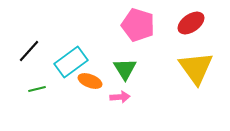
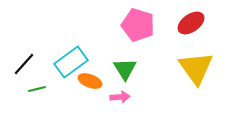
black line: moved 5 px left, 13 px down
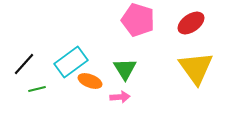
pink pentagon: moved 5 px up
